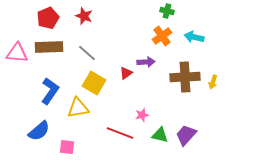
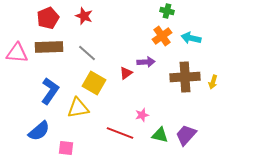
cyan arrow: moved 3 px left, 1 px down
pink square: moved 1 px left, 1 px down
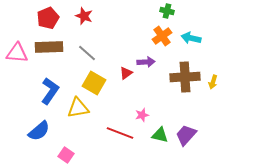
pink square: moved 7 px down; rotated 28 degrees clockwise
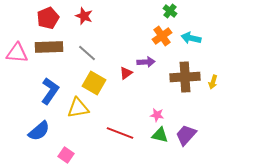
green cross: moved 3 px right; rotated 24 degrees clockwise
pink star: moved 15 px right; rotated 24 degrees clockwise
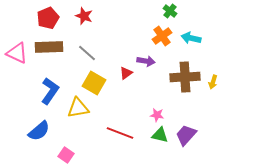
pink triangle: rotated 20 degrees clockwise
purple arrow: moved 1 px up; rotated 12 degrees clockwise
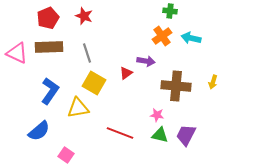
green cross: rotated 32 degrees counterclockwise
gray line: rotated 30 degrees clockwise
brown cross: moved 9 px left, 9 px down; rotated 8 degrees clockwise
purple trapezoid: rotated 15 degrees counterclockwise
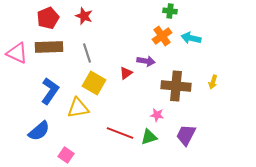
green triangle: moved 11 px left, 2 px down; rotated 30 degrees counterclockwise
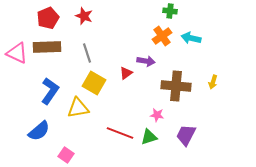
brown rectangle: moved 2 px left
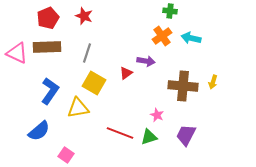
gray line: rotated 36 degrees clockwise
brown cross: moved 7 px right
pink star: rotated 16 degrees clockwise
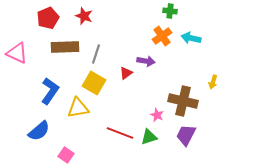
brown rectangle: moved 18 px right
gray line: moved 9 px right, 1 px down
brown cross: moved 15 px down; rotated 8 degrees clockwise
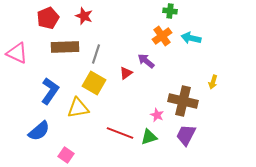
purple arrow: rotated 150 degrees counterclockwise
